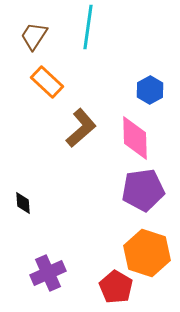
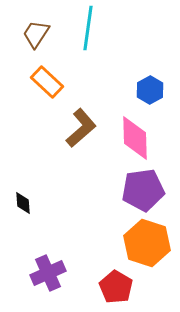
cyan line: moved 1 px down
brown trapezoid: moved 2 px right, 2 px up
orange hexagon: moved 10 px up
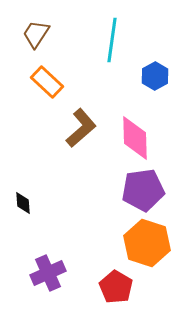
cyan line: moved 24 px right, 12 px down
blue hexagon: moved 5 px right, 14 px up
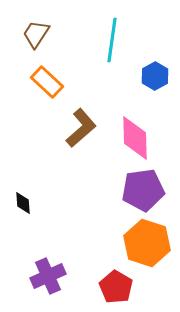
purple cross: moved 3 px down
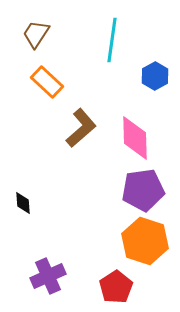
orange hexagon: moved 2 px left, 2 px up
red pentagon: rotated 8 degrees clockwise
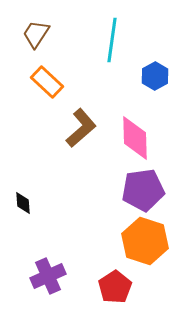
red pentagon: moved 1 px left
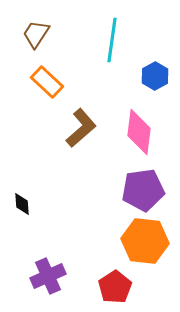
pink diamond: moved 4 px right, 6 px up; rotated 9 degrees clockwise
black diamond: moved 1 px left, 1 px down
orange hexagon: rotated 12 degrees counterclockwise
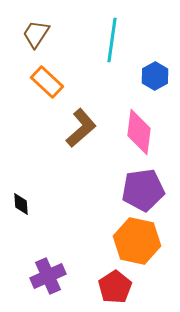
black diamond: moved 1 px left
orange hexagon: moved 8 px left; rotated 6 degrees clockwise
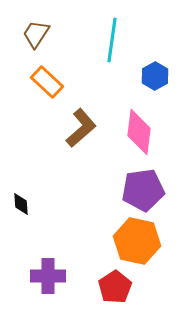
purple cross: rotated 24 degrees clockwise
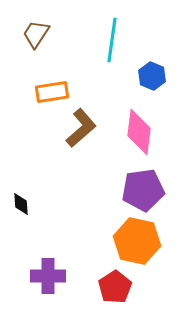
blue hexagon: moved 3 px left; rotated 8 degrees counterclockwise
orange rectangle: moved 5 px right, 10 px down; rotated 52 degrees counterclockwise
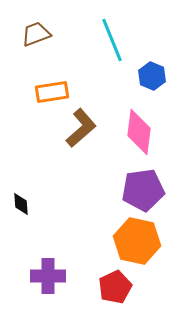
brown trapezoid: rotated 36 degrees clockwise
cyan line: rotated 30 degrees counterclockwise
red pentagon: rotated 8 degrees clockwise
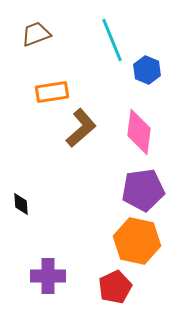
blue hexagon: moved 5 px left, 6 px up
